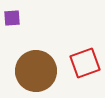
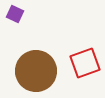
purple square: moved 3 px right, 4 px up; rotated 30 degrees clockwise
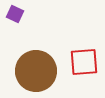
red square: moved 1 px left, 1 px up; rotated 16 degrees clockwise
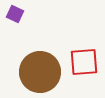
brown circle: moved 4 px right, 1 px down
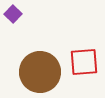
purple square: moved 2 px left; rotated 18 degrees clockwise
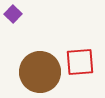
red square: moved 4 px left
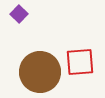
purple square: moved 6 px right
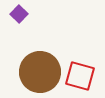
red square: moved 14 px down; rotated 20 degrees clockwise
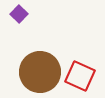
red square: rotated 8 degrees clockwise
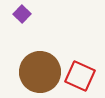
purple square: moved 3 px right
